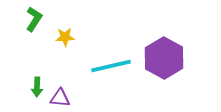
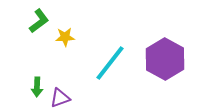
green L-shape: moved 5 px right, 2 px down; rotated 20 degrees clockwise
purple hexagon: moved 1 px right, 1 px down
cyan line: moved 1 px left, 3 px up; rotated 39 degrees counterclockwise
purple triangle: rotated 25 degrees counterclockwise
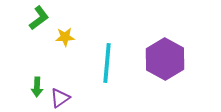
green L-shape: moved 3 px up
cyan line: moved 3 px left; rotated 33 degrees counterclockwise
purple triangle: rotated 15 degrees counterclockwise
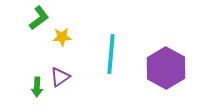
yellow star: moved 3 px left
purple hexagon: moved 1 px right, 9 px down
cyan line: moved 4 px right, 9 px up
purple triangle: moved 21 px up
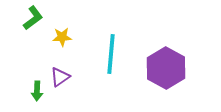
green L-shape: moved 6 px left
green arrow: moved 4 px down
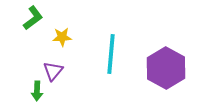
purple triangle: moved 7 px left, 6 px up; rotated 15 degrees counterclockwise
